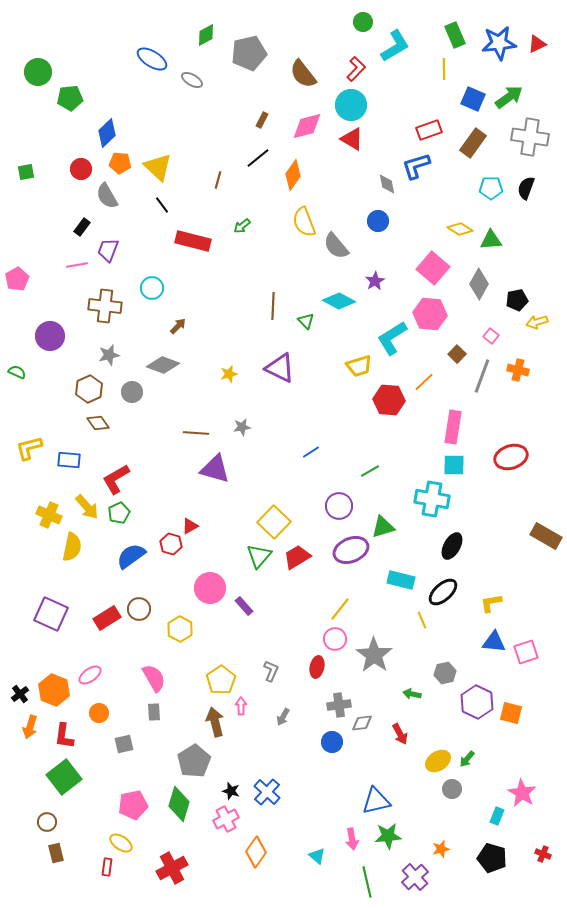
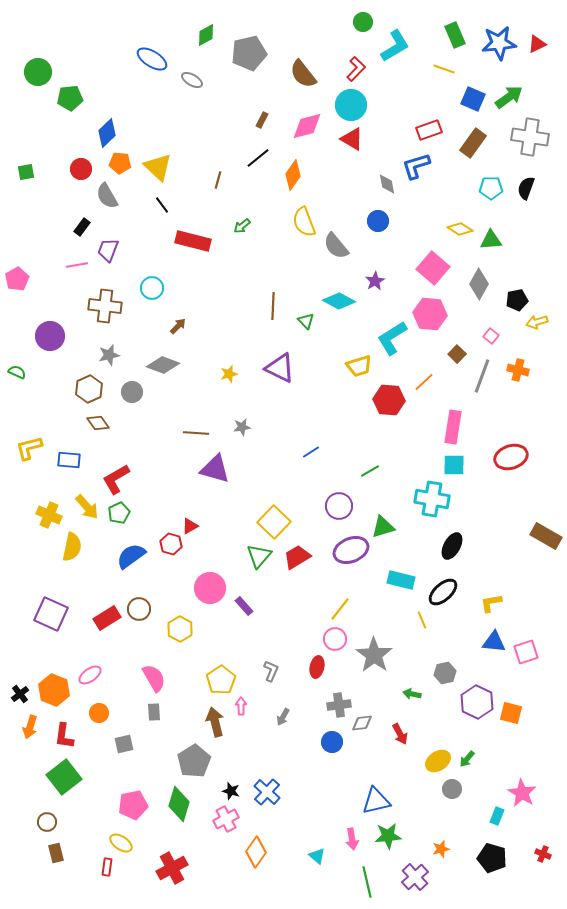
yellow line at (444, 69): rotated 70 degrees counterclockwise
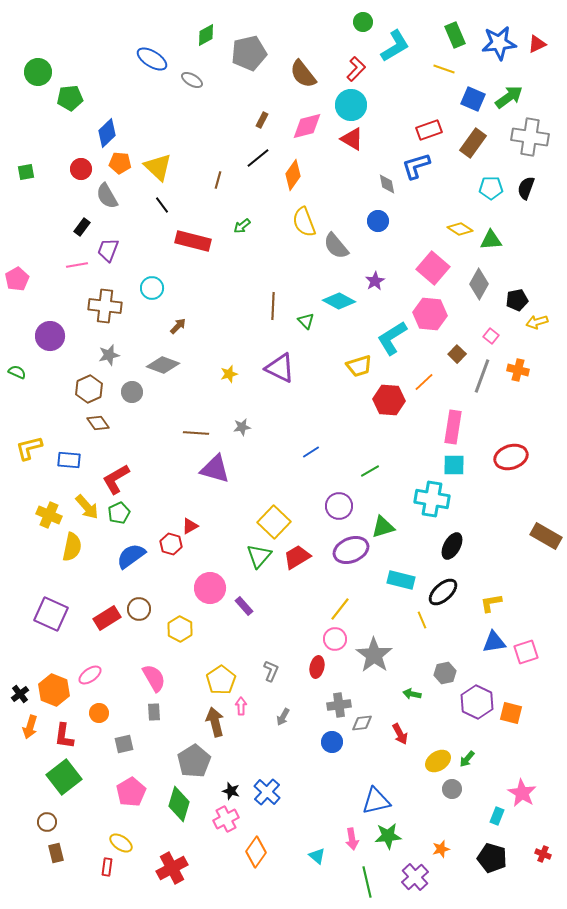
blue triangle at (494, 642): rotated 15 degrees counterclockwise
pink pentagon at (133, 805): moved 2 px left, 13 px up; rotated 20 degrees counterclockwise
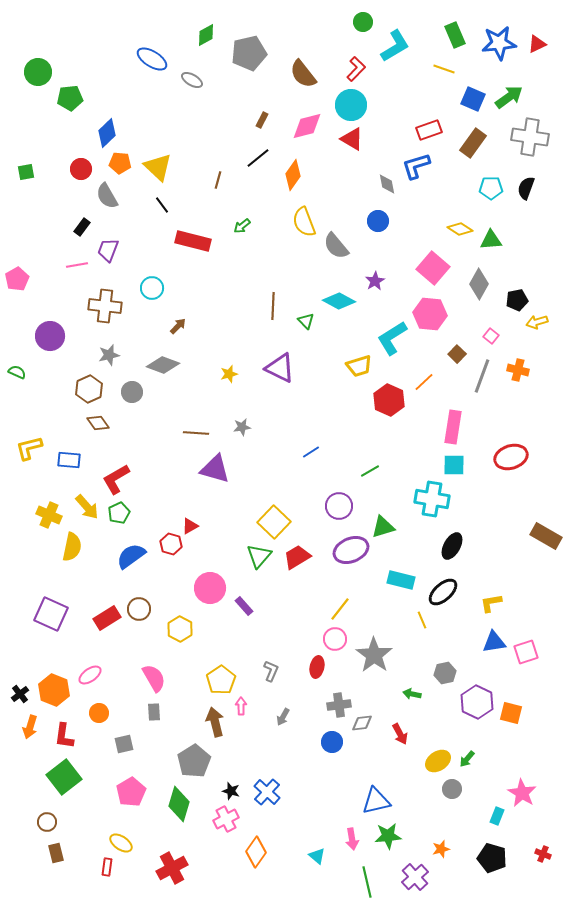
red hexagon at (389, 400): rotated 20 degrees clockwise
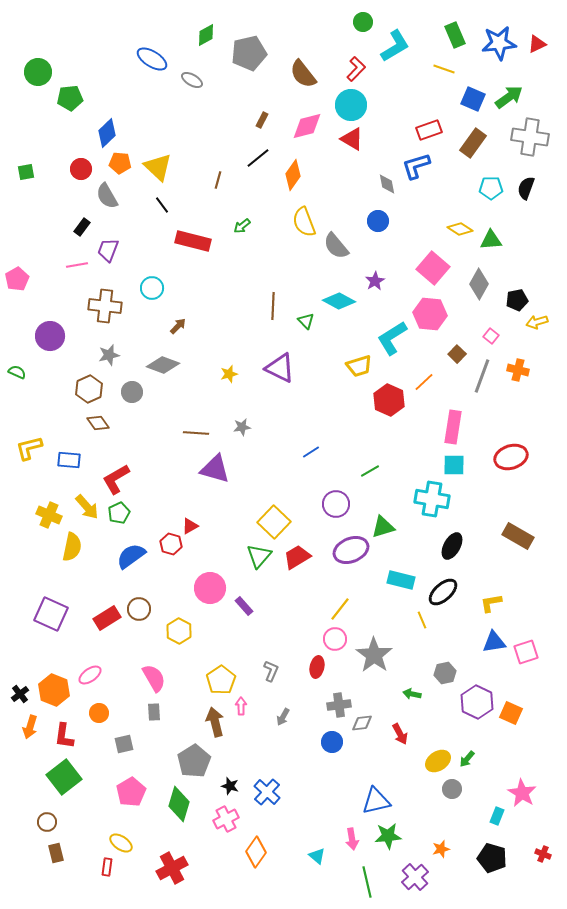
purple circle at (339, 506): moved 3 px left, 2 px up
brown rectangle at (546, 536): moved 28 px left
yellow hexagon at (180, 629): moved 1 px left, 2 px down
orange square at (511, 713): rotated 10 degrees clockwise
black star at (231, 791): moved 1 px left, 5 px up
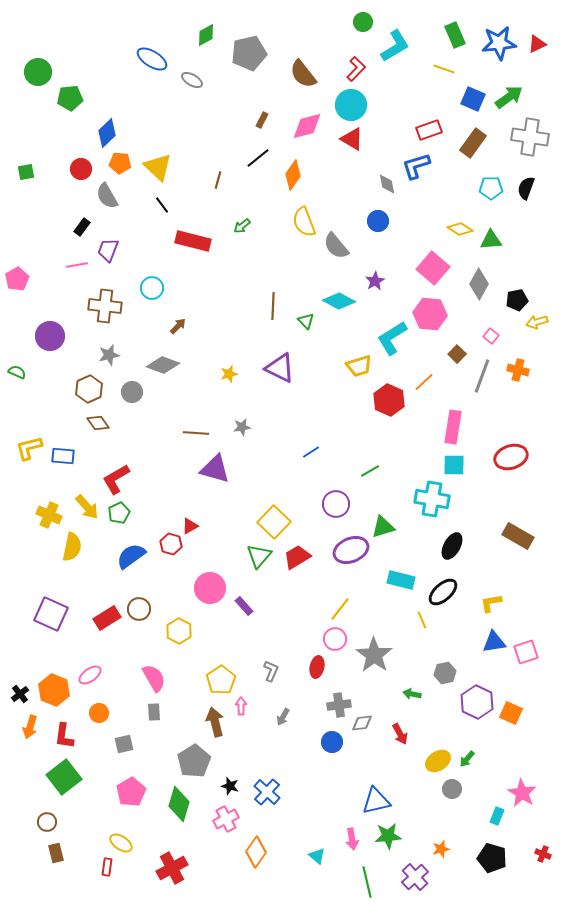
blue rectangle at (69, 460): moved 6 px left, 4 px up
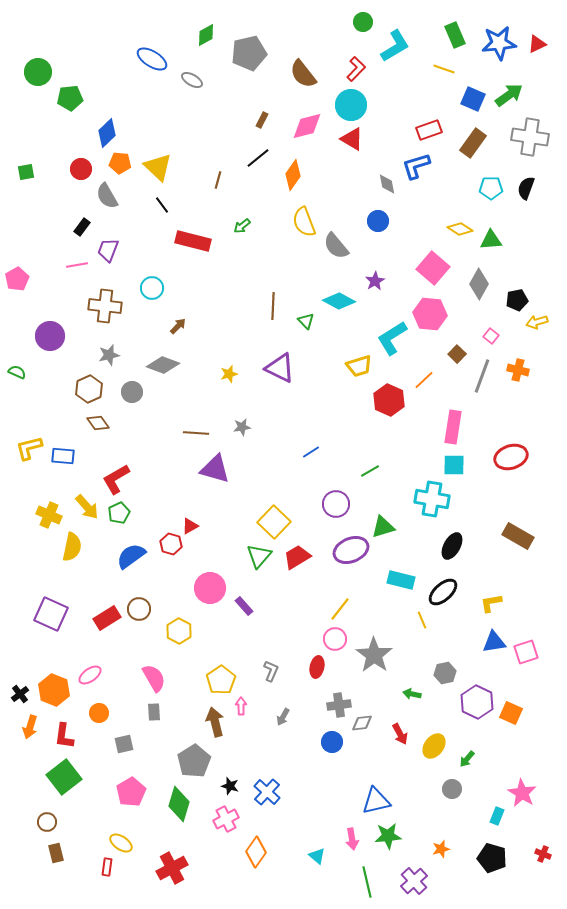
green arrow at (509, 97): moved 2 px up
orange line at (424, 382): moved 2 px up
yellow ellipse at (438, 761): moved 4 px left, 15 px up; rotated 20 degrees counterclockwise
purple cross at (415, 877): moved 1 px left, 4 px down
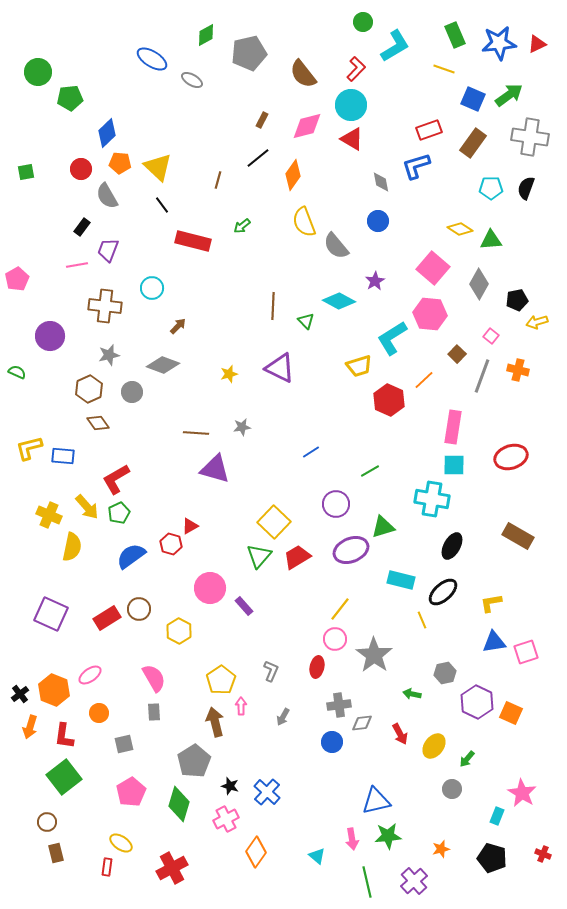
gray diamond at (387, 184): moved 6 px left, 2 px up
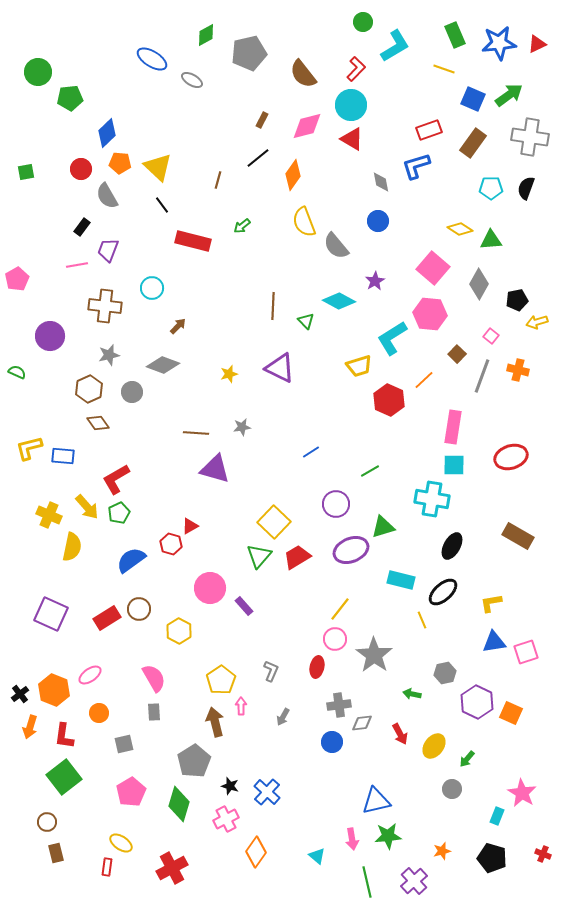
blue semicircle at (131, 556): moved 4 px down
orange star at (441, 849): moved 1 px right, 2 px down
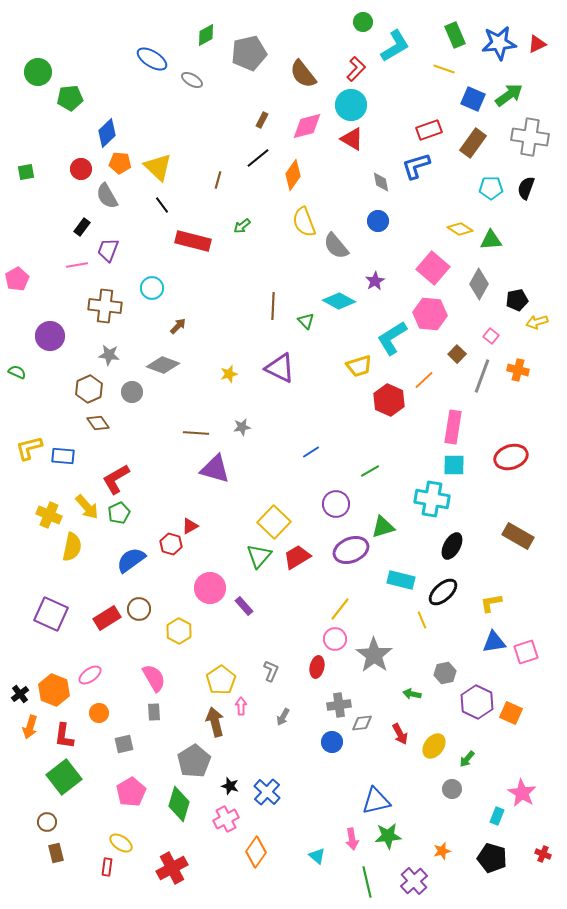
gray star at (109, 355): rotated 20 degrees clockwise
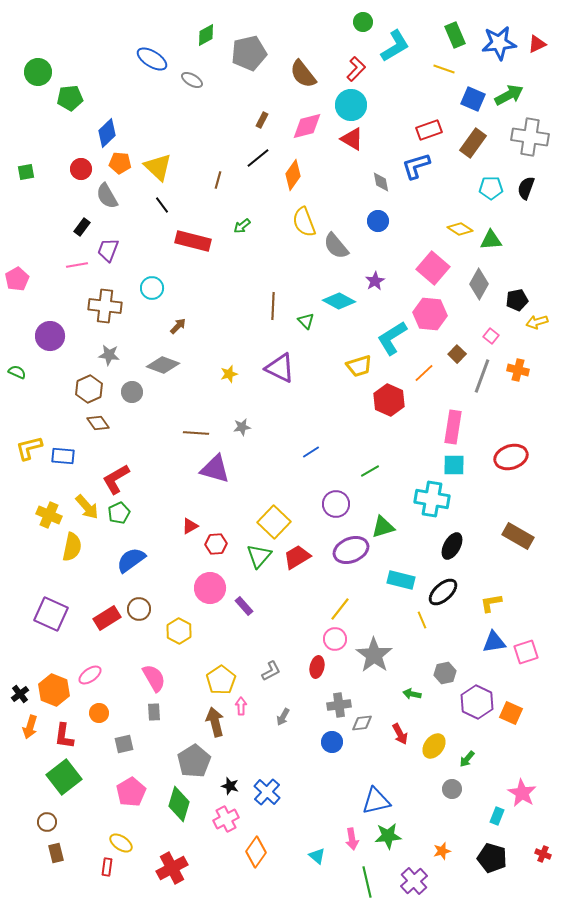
green arrow at (509, 95): rotated 8 degrees clockwise
orange line at (424, 380): moved 7 px up
red hexagon at (171, 544): moved 45 px right; rotated 20 degrees counterclockwise
gray L-shape at (271, 671): rotated 40 degrees clockwise
